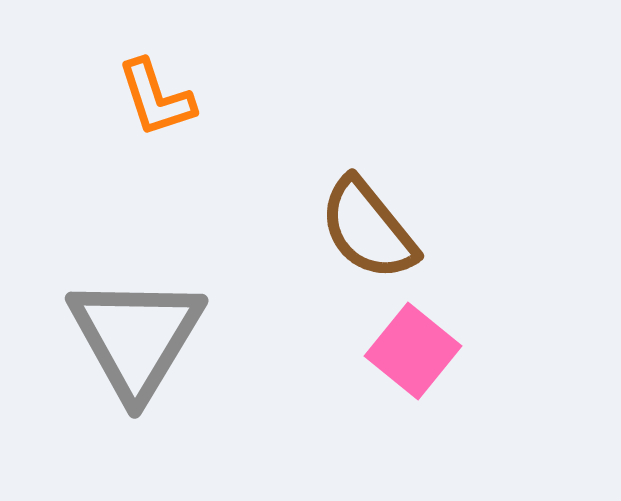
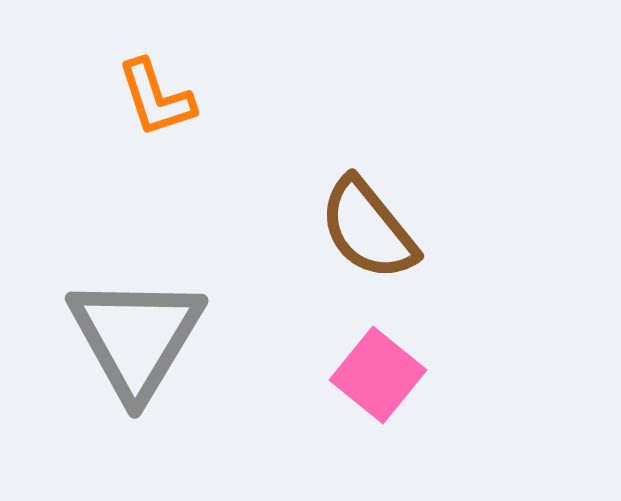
pink square: moved 35 px left, 24 px down
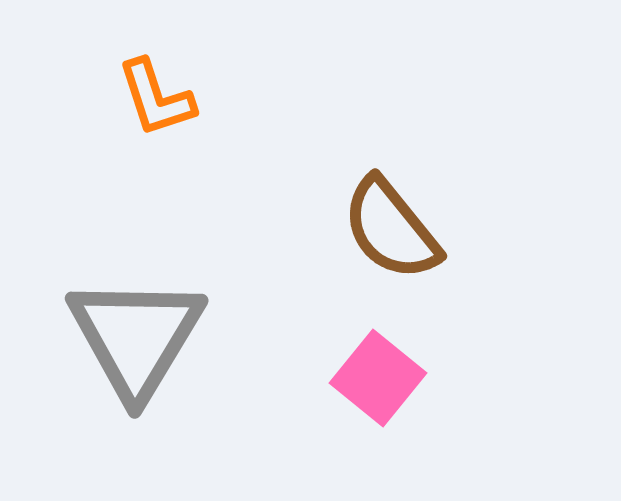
brown semicircle: moved 23 px right
pink square: moved 3 px down
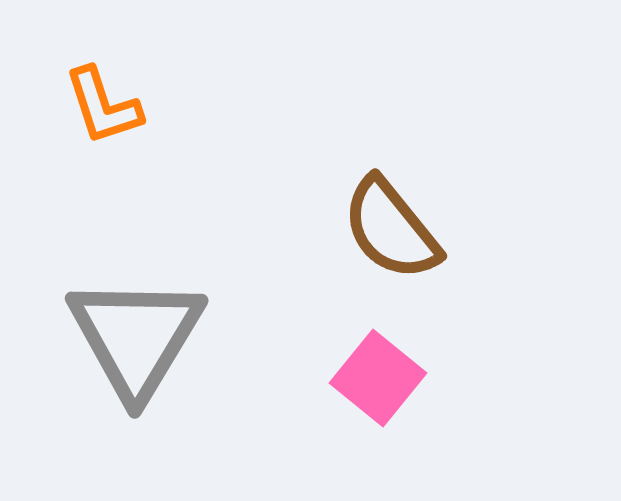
orange L-shape: moved 53 px left, 8 px down
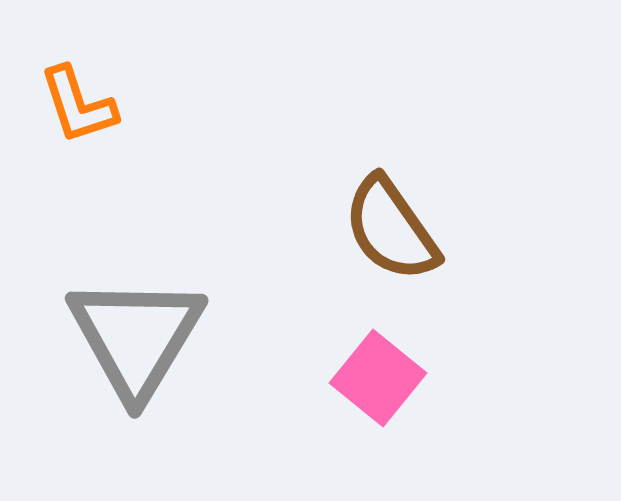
orange L-shape: moved 25 px left, 1 px up
brown semicircle: rotated 4 degrees clockwise
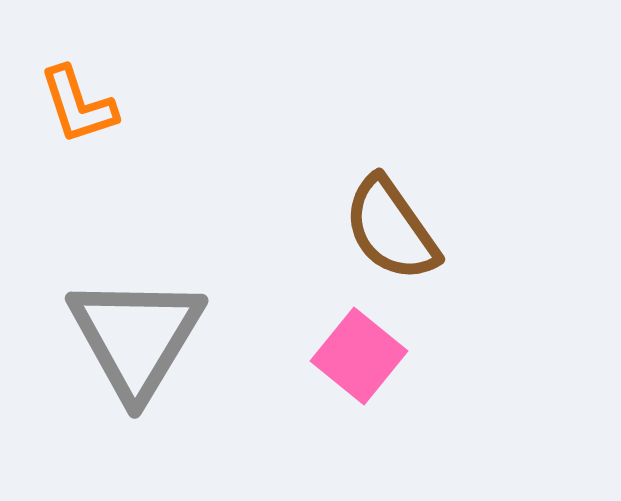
pink square: moved 19 px left, 22 px up
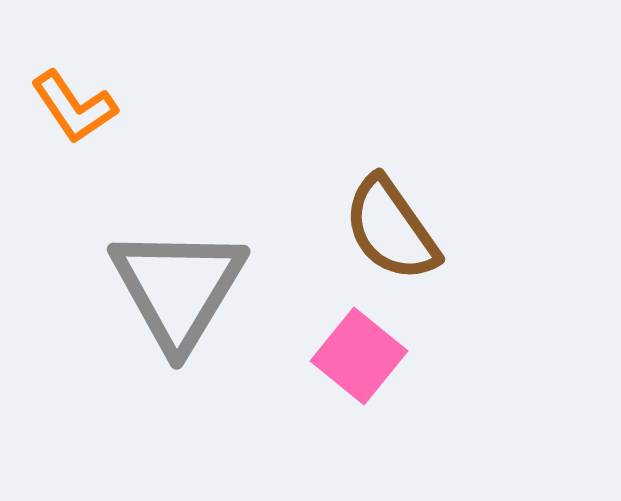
orange L-shape: moved 4 px left, 2 px down; rotated 16 degrees counterclockwise
gray triangle: moved 42 px right, 49 px up
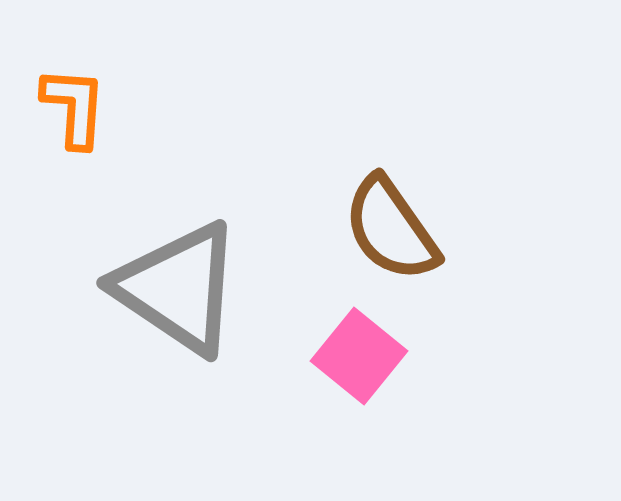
orange L-shape: rotated 142 degrees counterclockwise
gray triangle: rotated 27 degrees counterclockwise
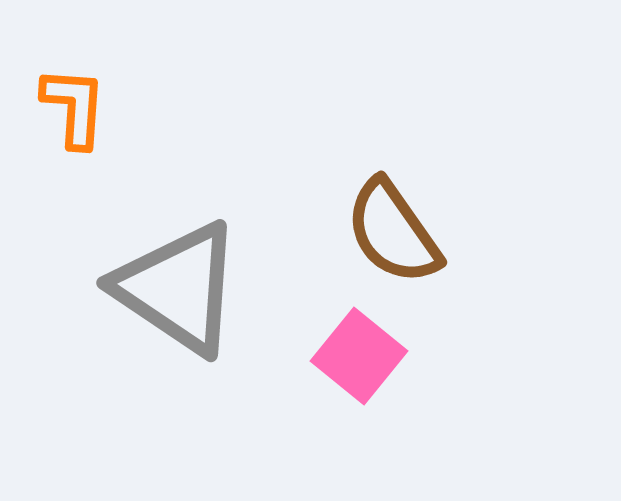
brown semicircle: moved 2 px right, 3 px down
